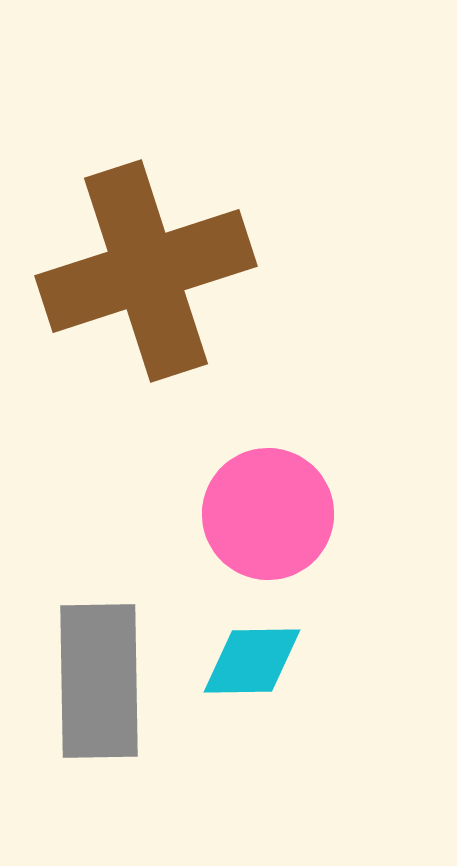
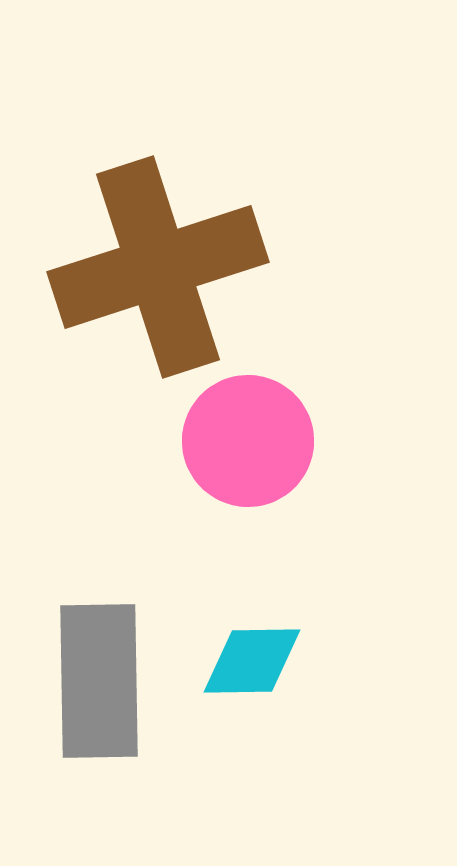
brown cross: moved 12 px right, 4 px up
pink circle: moved 20 px left, 73 px up
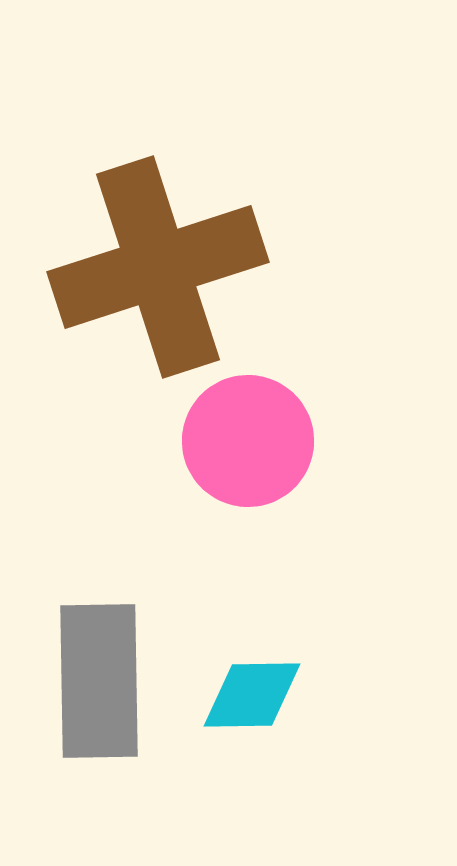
cyan diamond: moved 34 px down
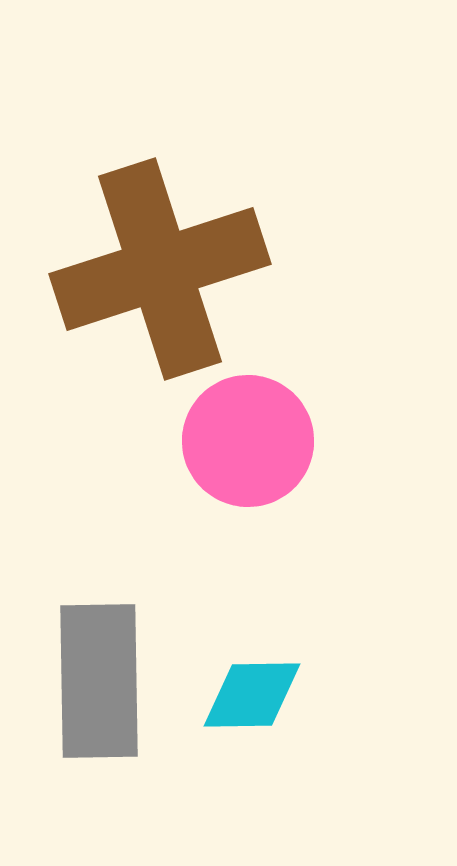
brown cross: moved 2 px right, 2 px down
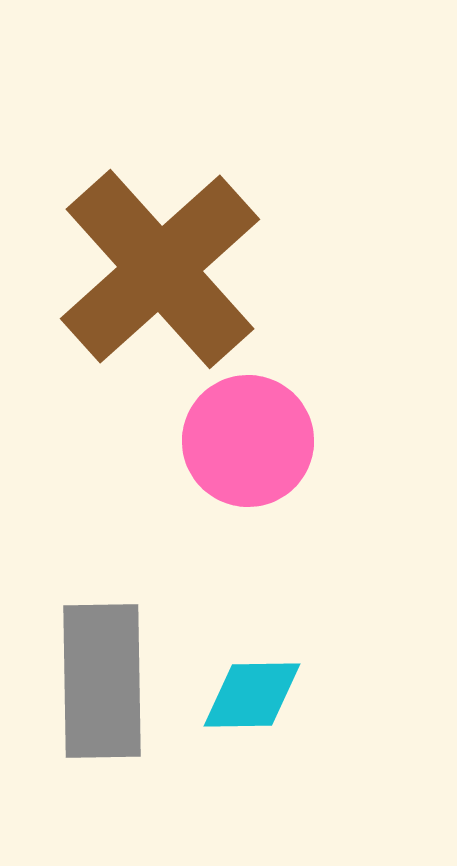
brown cross: rotated 24 degrees counterclockwise
gray rectangle: moved 3 px right
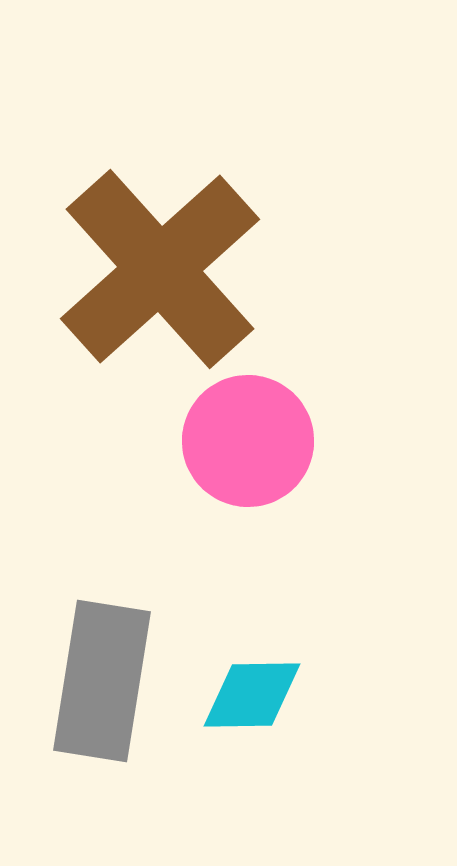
gray rectangle: rotated 10 degrees clockwise
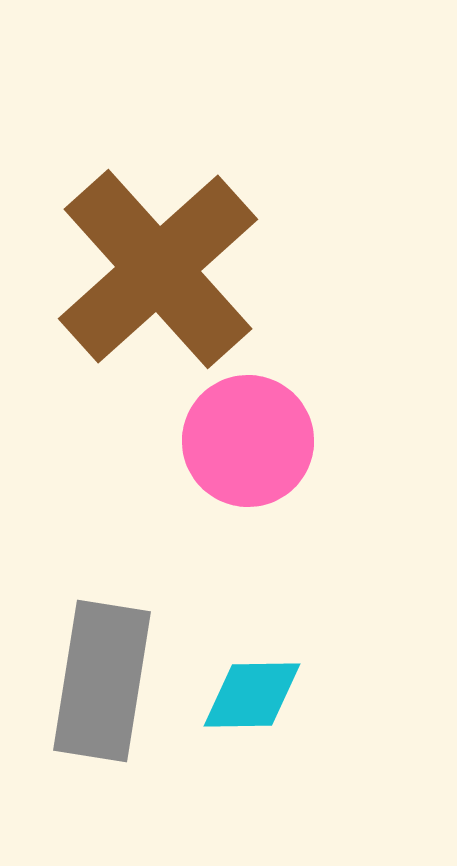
brown cross: moved 2 px left
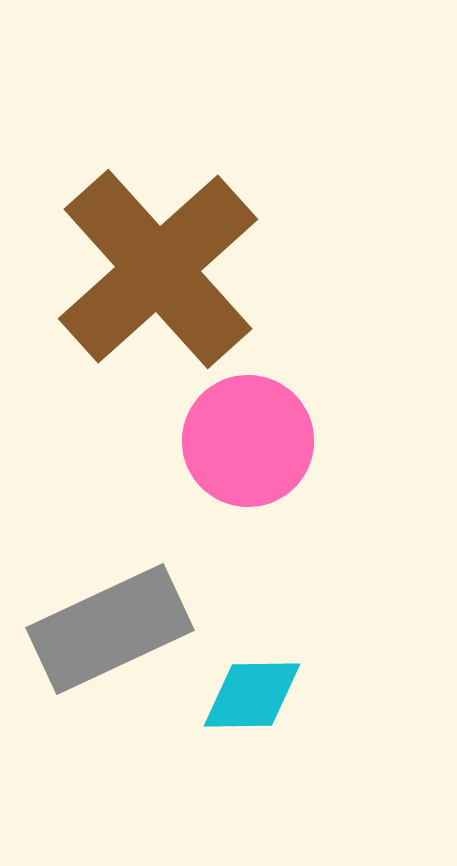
gray rectangle: moved 8 px right, 52 px up; rotated 56 degrees clockwise
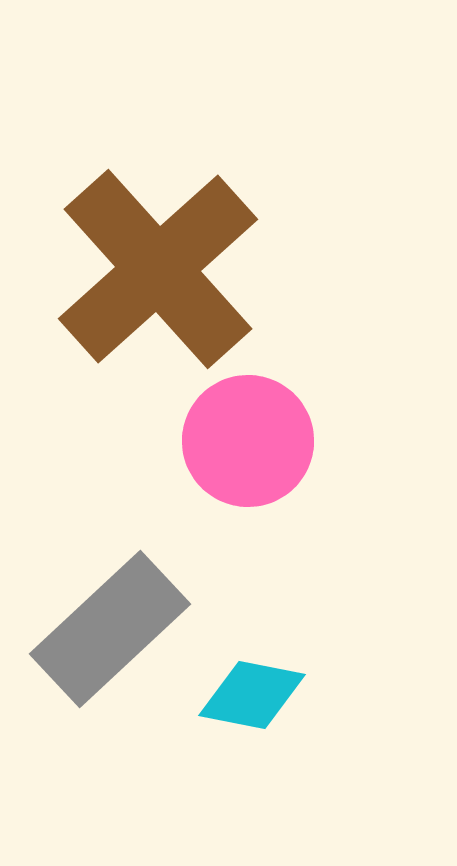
gray rectangle: rotated 18 degrees counterclockwise
cyan diamond: rotated 12 degrees clockwise
